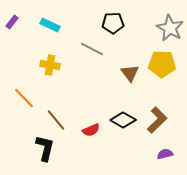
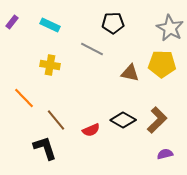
brown triangle: rotated 42 degrees counterclockwise
black L-shape: rotated 32 degrees counterclockwise
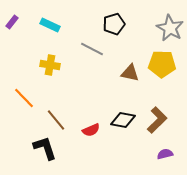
black pentagon: moved 1 px right, 1 px down; rotated 15 degrees counterclockwise
black diamond: rotated 20 degrees counterclockwise
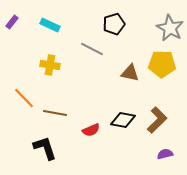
brown line: moved 1 px left, 7 px up; rotated 40 degrees counterclockwise
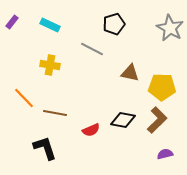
yellow pentagon: moved 23 px down
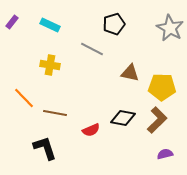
black diamond: moved 2 px up
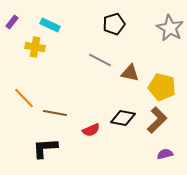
gray line: moved 8 px right, 11 px down
yellow cross: moved 15 px left, 18 px up
yellow pentagon: rotated 12 degrees clockwise
black L-shape: rotated 76 degrees counterclockwise
